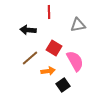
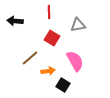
black arrow: moved 13 px left, 9 px up
red square: moved 2 px left, 10 px up
black square: rotated 24 degrees counterclockwise
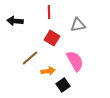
black square: rotated 24 degrees clockwise
